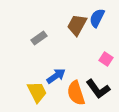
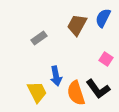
blue semicircle: moved 6 px right
blue arrow: rotated 114 degrees clockwise
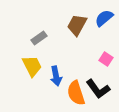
blue semicircle: moved 1 px right; rotated 24 degrees clockwise
yellow trapezoid: moved 5 px left, 26 px up
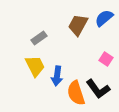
brown trapezoid: moved 1 px right
yellow trapezoid: moved 3 px right
blue arrow: moved 1 px right; rotated 18 degrees clockwise
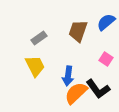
blue semicircle: moved 2 px right, 4 px down
brown trapezoid: moved 6 px down; rotated 10 degrees counterclockwise
blue arrow: moved 11 px right
orange semicircle: rotated 65 degrees clockwise
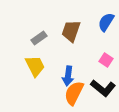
blue semicircle: rotated 18 degrees counterclockwise
brown trapezoid: moved 7 px left
pink square: moved 1 px down
black L-shape: moved 5 px right, 1 px up; rotated 15 degrees counterclockwise
orange semicircle: moved 2 px left; rotated 20 degrees counterclockwise
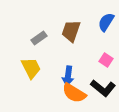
yellow trapezoid: moved 4 px left, 2 px down
orange semicircle: rotated 85 degrees counterclockwise
